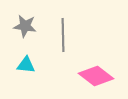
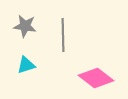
cyan triangle: rotated 24 degrees counterclockwise
pink diamond: moved 2 px down
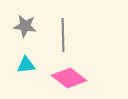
cyan triangle: rotated 12 degrees clockwise
pink diamond: moved 27 px left
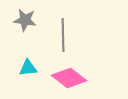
gray star: moved 6 px up
cyan triangle: moved 2 px right, 3 px down
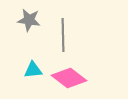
gray star: moved 4 px right
cyan triangle: moved 5 px right, 2 px down
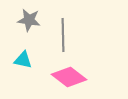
cyan triangle: moved 10 px left, 10 px up; rotated 18 degrees clockwise
pink diamond: moved 1 px up
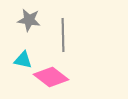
pink diamond: moved 18 px left
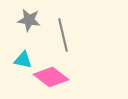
gray line: rotated 12 degrees counterclockwise
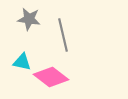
gray star: moved 1 px up
cyan triangle: moved 1 px left, 2 px down
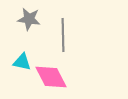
gray line: rotated 12 degrees clockwise
pink diamond: rotated 24 degrees clockwise
